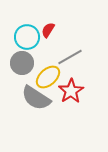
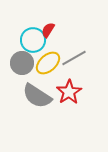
cyan circle: moved 6 px right, 3 px down
gray line: moved 4 px right, 1 px down
yellow ellipse: moved 14 px up
red star: moved 2 px left, 1 px down
gray semicircle: moved 1 px right, 2 px up
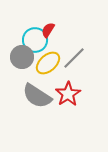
cyan circle: moved 2 px right
gray line: rotated 15 degrees counterclockwise
gray circle: moved 6 px up
red star: moved 1 px left, 2 px down
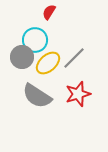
red semicircle: moved 1 px right, 18 px up
red star: moved 10 px right; rotated 15 degrees clockwise
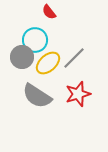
red semicircle: rotated 70 degrees counterclockwise
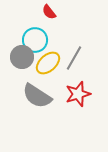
gray line: rotated 15 degrees counterclockwise
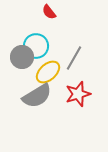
cyan circle: moved 1 px right, 6 px down
yellow ellipse: moved 9 px down
gray semicircle: rotated 64 degrees counterclockwise
